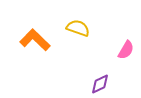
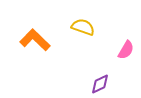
yellow semicircle: moved 5 px right, 1 px up
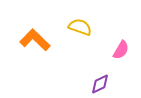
yellow semicircle: moved 3 px left
pink semicircle: moved 5 px left
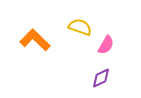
pink semicircle: moved 15 px left, 5 px up
purple diamond: moved 1 px right, 6 px up
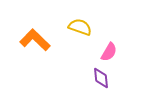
pink semicircle: moved 3 px right, 7 px down
purple diamond: rotated 70 degrees counterclockwise
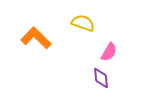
yellow semicircle: moved 3 px right, 4 px up
orange L-shape: moved 1 px right, 2 px up
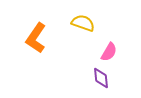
orange L-shape: rotated 100 degrees counterclockwise
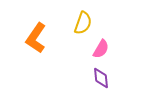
yellow semicircle: rotated 90 degrees clockwise
pink semicircle: moved 8 px left, 3 px up
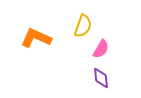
yellow semicircle: moved 3 px down
orange L-shape: rotated 80 degrees clockwise
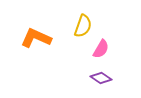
purple diamond: rotated 50 degrees counterclockwise
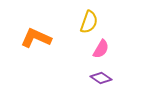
yellow semicircle: moved 6 px right, 4 px up
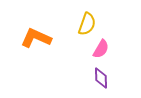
yellow semicircle: moved 2 px left, 2 px down
purple diamond: rotated 55 degrees clockwise
